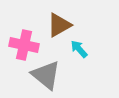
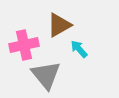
pink cross: rotated 24 degrees counterclockwise
gray triangle: rotated 12 degrees clockwise
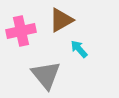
brown triangle: moved 2 px right, 5 px up
pink cross: moved 3 px left, 14 px up
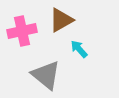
pink cross: moved 1 px right
gray triangle: rotated 12 degrees counterclockwise
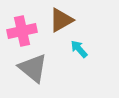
gray triangle: moved 13 px left, 7 px up
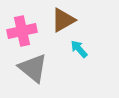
brown triangle: moved 2 px right
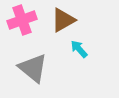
pink cross: moved 11 px up; rotated 8 degrees counterclockwise
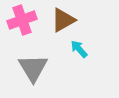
gray triangle: rotated 20 degrees clockwise
